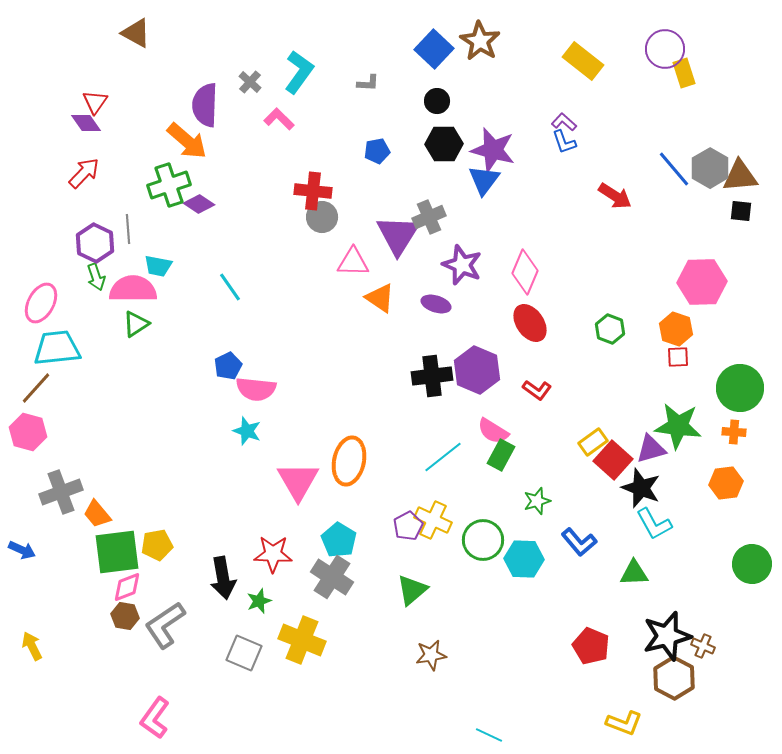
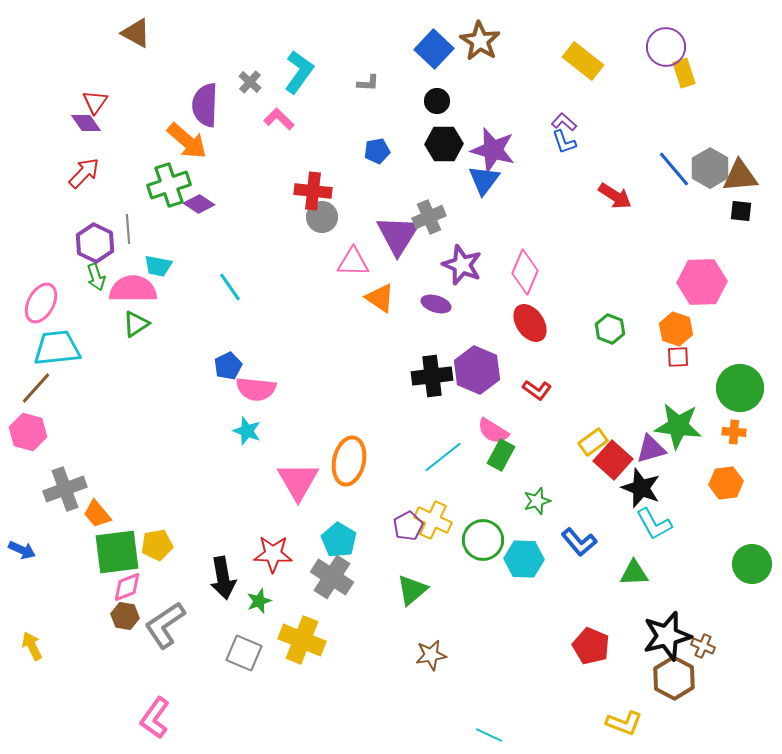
purple circle at (665, 49): moved 1 px right, 2 px up
gray cross at (61, 492): moved 4 px right, 3 px up
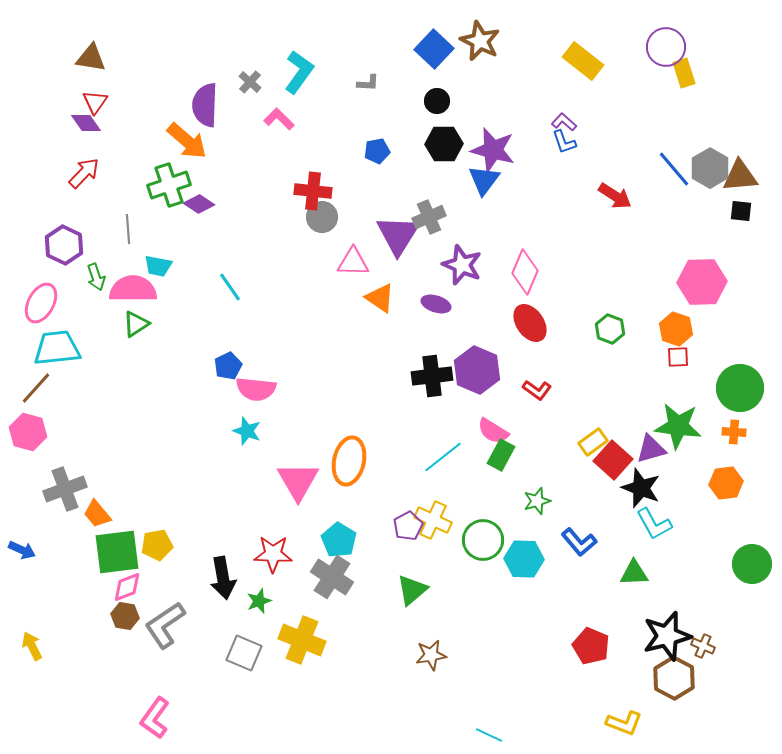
brown triangle at (136, 33): moved 45 px left, 25 px down; rotated 20 degrees counterclockwise
brown star at (480, 41): rotated 6 degrees counterclockwise
purple hexagon at (95, 243): moved 31 px left, 2 px down
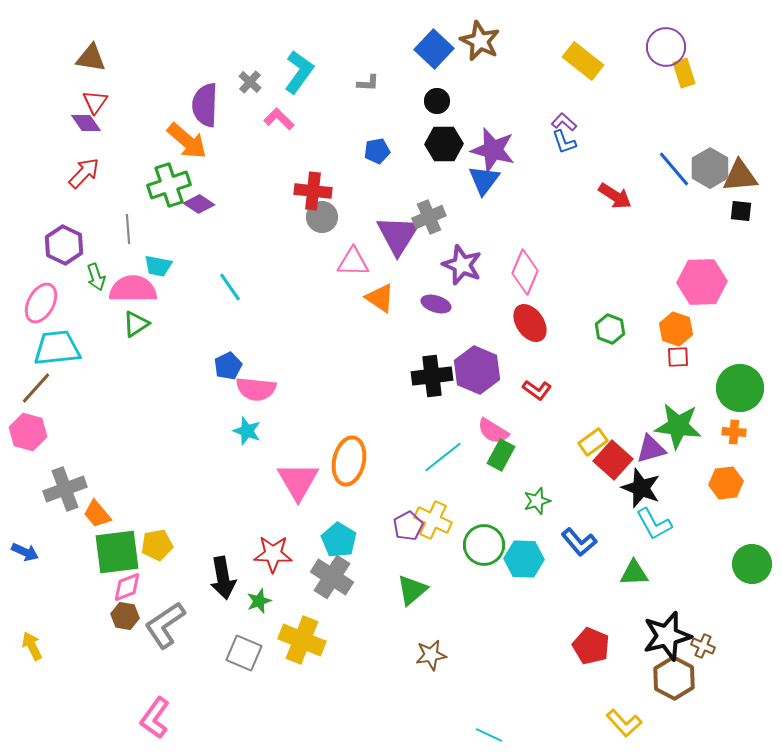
green circle at (483, 540): moved 1 px right, 5 px down
blue arrow at (22, 550): moved 3 px right, 2 px down
yellow L-shape at (624, 723): rotated 27 degrees clockwise
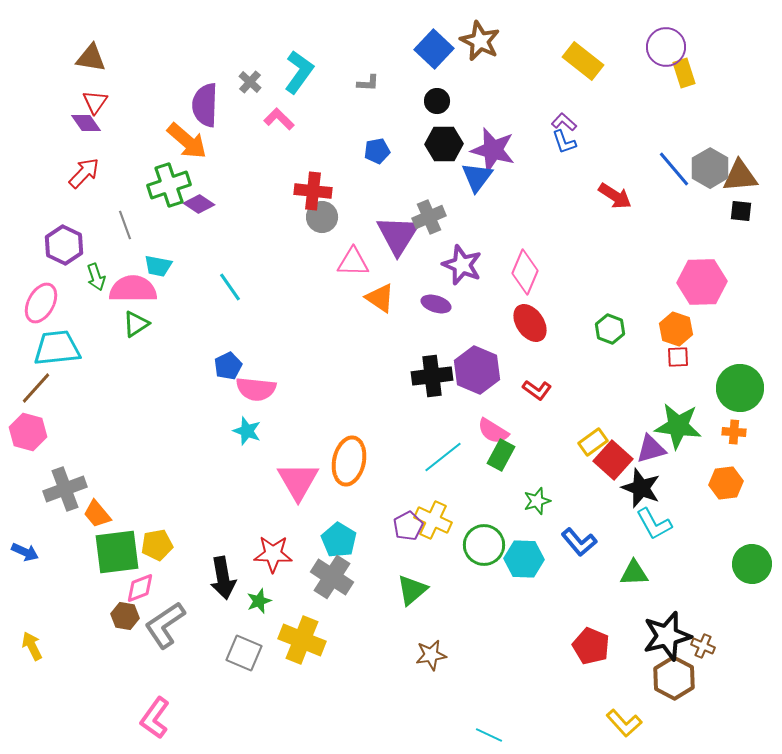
blue triangle at (484, 180): moved 7 px left, 3 px up
gray line at (128, 229): moved 3 px left, 4 px up; rotated 16 degrees counterclockwise
pink diamond at (127, 587): moved 13 px right, 1 px down
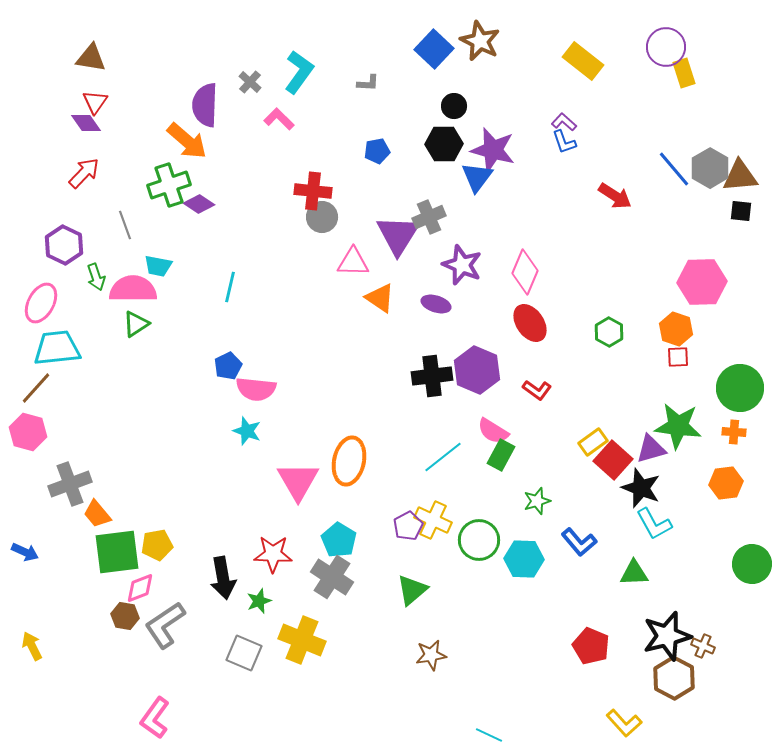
black circle at (437, 101): moved 17 px right, 5 px down
cyan line at (230, 287): rotated 48 degrees clockwise
green hexagon at (610, 329): moved 1 px left, 3 px down; rotated 8 degrees clockwise
gray cross at (65, 489): moved 5 px right, 5 px up
green circle at (484, 545): moved 5 px left, 5 px up
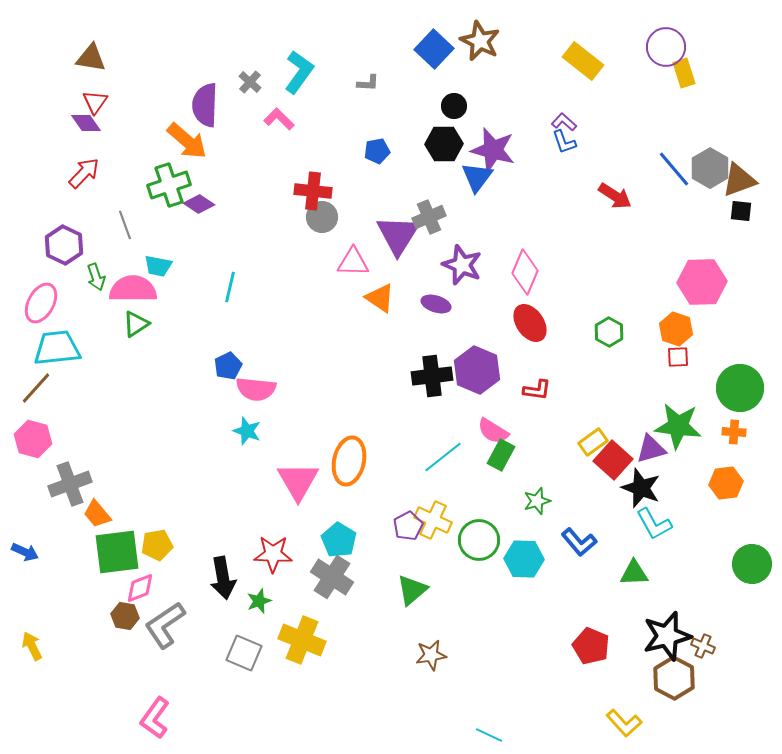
brown triangle at (740, 176): moved 1 px left, 4 px down; rotated 15 degrees counterclockwise
red L-shape at (537, 390): rotated 28 degrees counterclockwise
pink hexagon at (28, 432): moved 5 px right, 7 px down
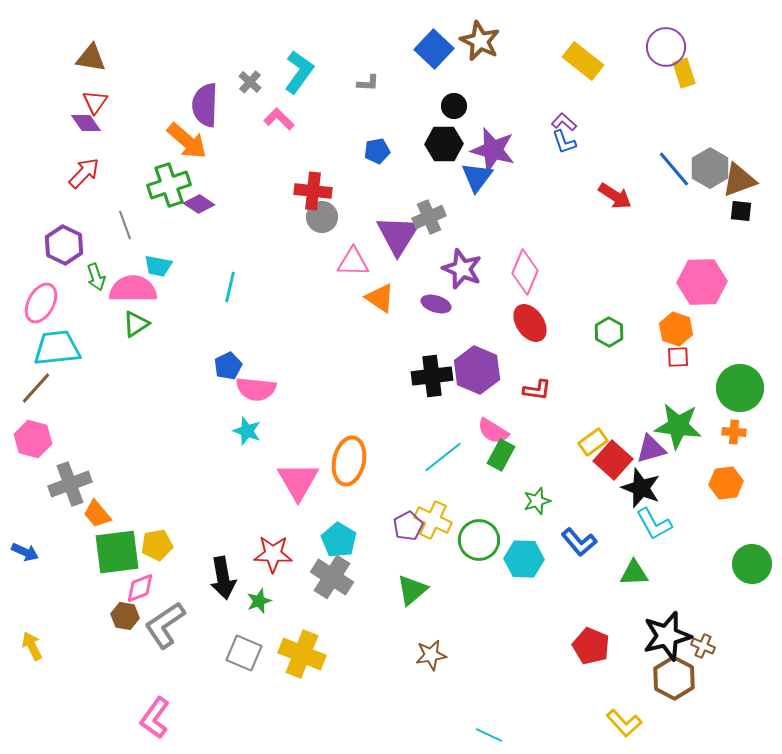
purple star at (462, 265): moved 4 px down
yellow cross at (302, 640): moved 14 px down
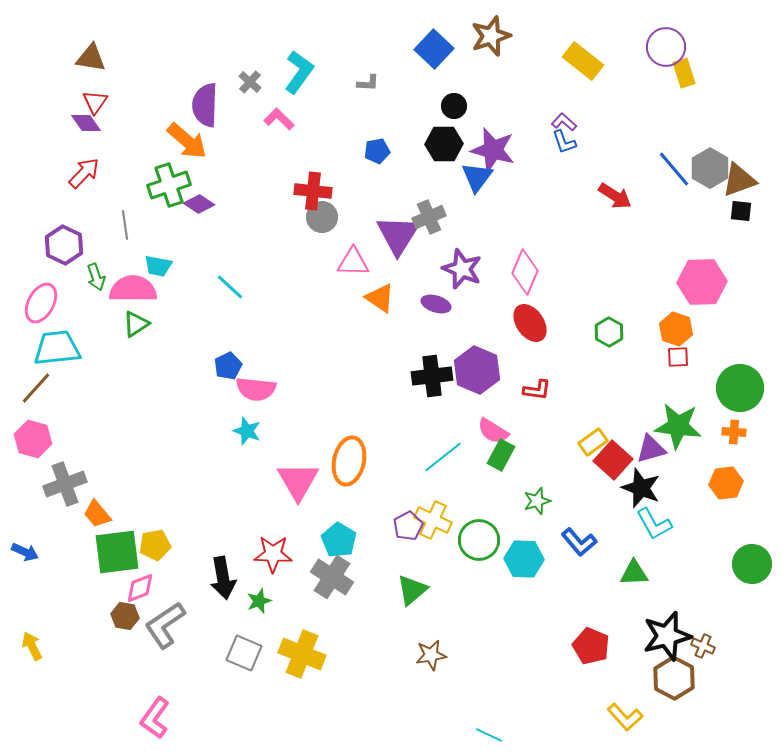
brown star at (480, 41): moved 11 px right, 5 px up; rotated 27 degrees clockwise
gray line at (125, 225): rotated 12 degrees clockwise
cyan line at (230, 287): rotated 60 degrees counterclockwise
gray cross at (70, 484): moved 5 px left
yellow pentagon at (157, 545): moved 2 px left
yellow L-shape at (624, 723): moved 1 px right, 6 px up
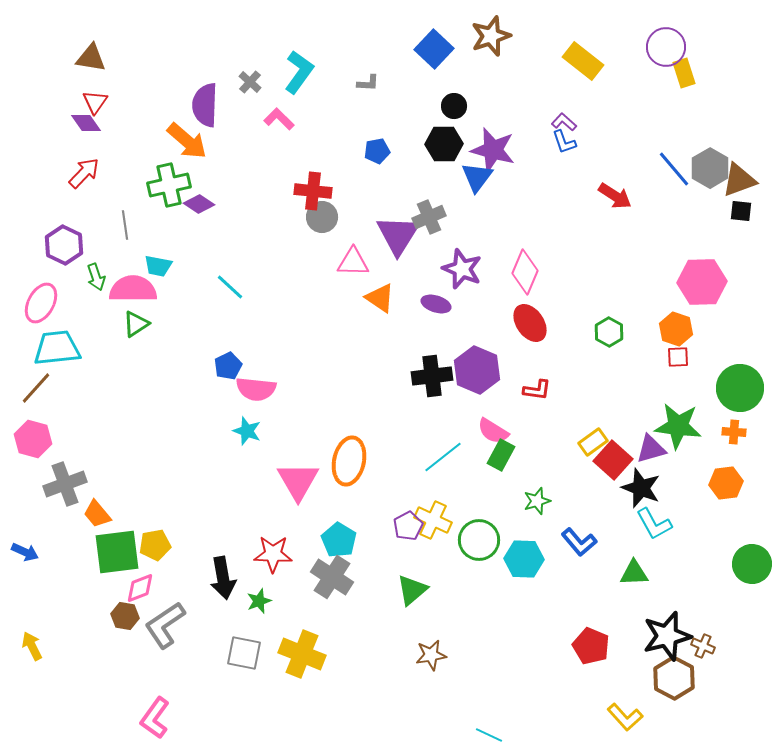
green cross at (169, 185): rotated 6 degrees clockwise
gray square at (244, 653): rotated 12 degrees counterclockwise
